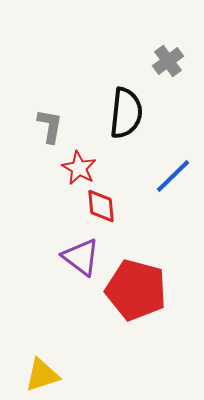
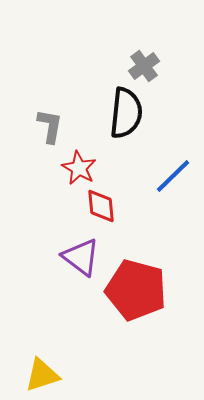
gray cross: moved 24 px left, 5 px down
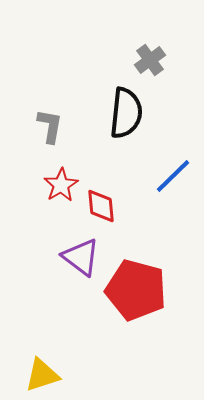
gray cross: moved 6 px right, 6 px up
red star: moved 18 px left, 17 px down; rotated 12 degrees clockwise
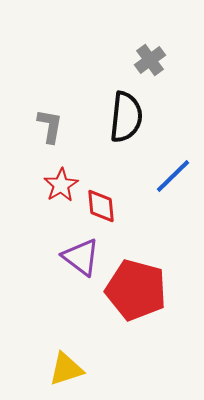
black semicircle: moved 4 px down
yellow triangle: moved 24 px right, 6 px up
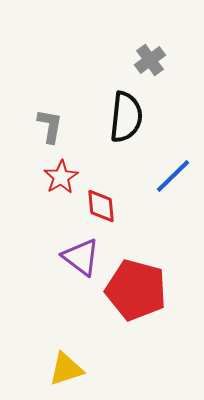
red star: moved 8 px up
